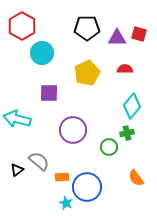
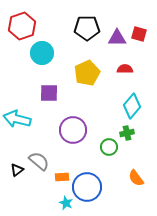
red hexagon: rotated 12 degrees clockwise
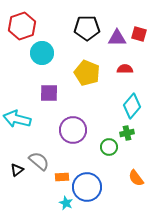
yellow pentagon: rotated 25 degrees counterclockwise
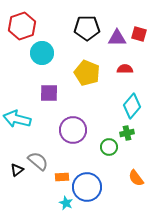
gray semicircle: moved 1 px left
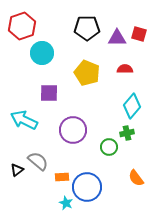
cyan arrow: moved 7 px right, 1 px down; rotated 12 degrees clockwise
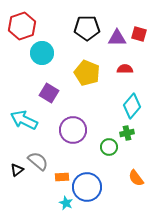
purple square: rotated 30 degrees clockwise
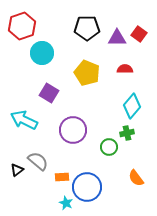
red square: rotated 21 degrees clockwise
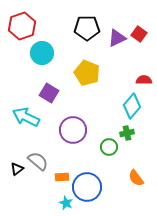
purple triangle: rotated 24 degrees counterclockwise
red semicircle: moved 19 px right, 11 px down
cyan arrow: moved 2 px right, 3 px up
black triangle: moved 1 px up
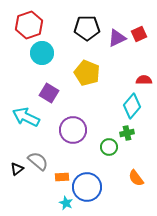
red hexagon: moved 7 px right, 1 px up
red square: rotated 28 degrees clockwise
